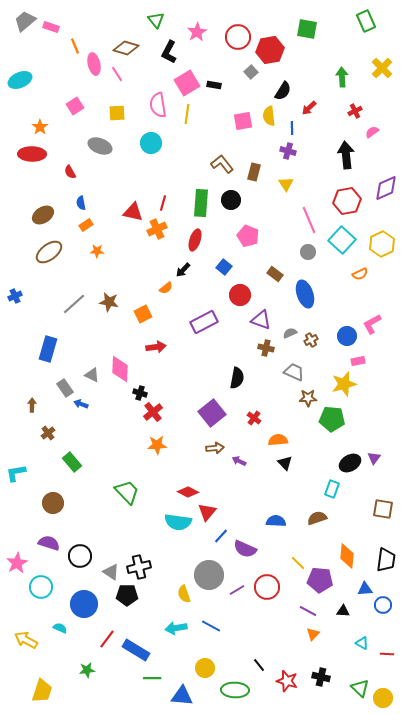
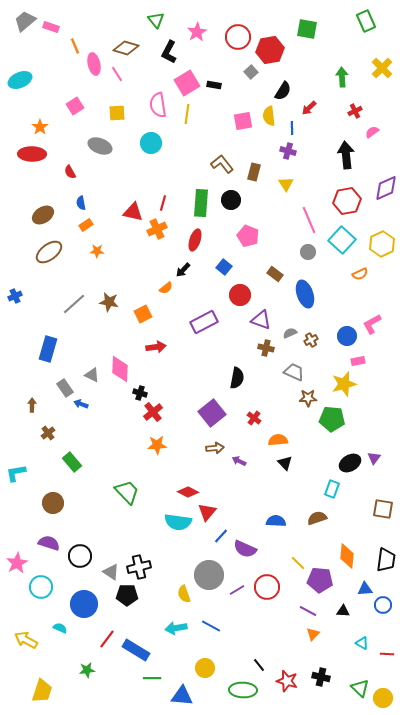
green ellipse at (235, 690): moved 8 px right
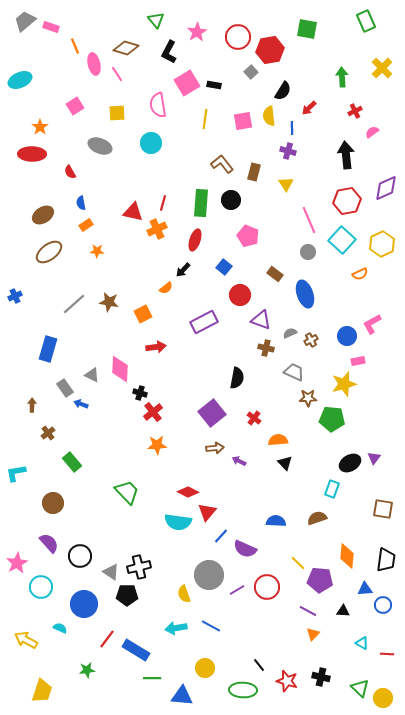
yellow line at (187, 114): moved 18 px right, 5 px down
purple semicircle at (49, 543): rotated 30 degrees clockwise
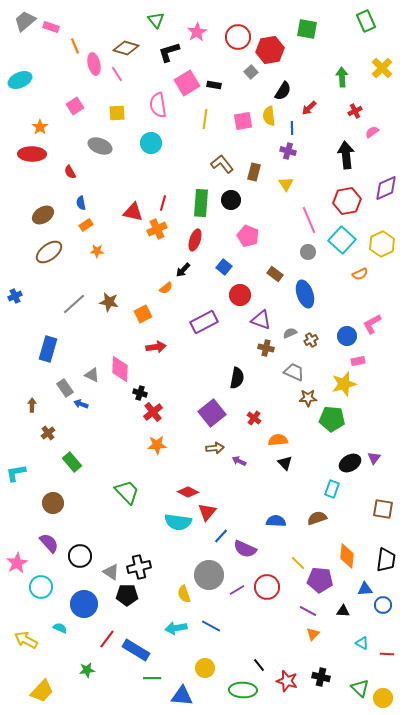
black L-shape at (169, 52): rotated 45 degrees clockwise
yellow trapezoid at (42, 691): rotated 25 degrees clockwise
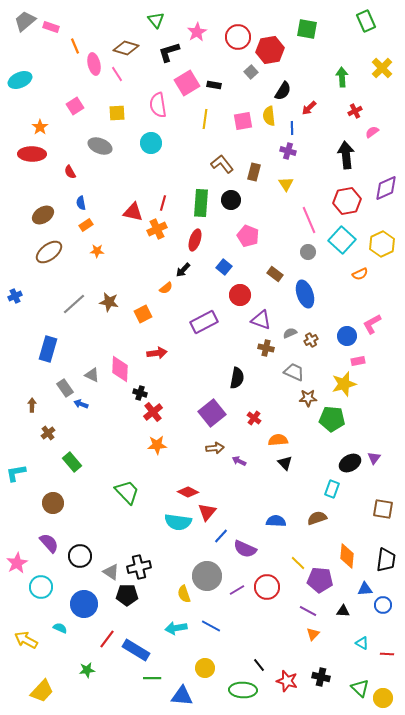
red arrow at (156, 347): moved 1 px right, 6 px down
gray circle at (209, 575): moved 2 px left, 1 px down
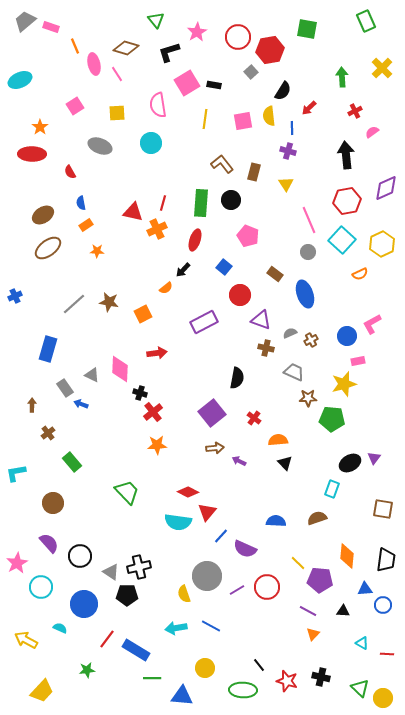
brown ellipse at (49, 252): moved 1 px left, 4 px up
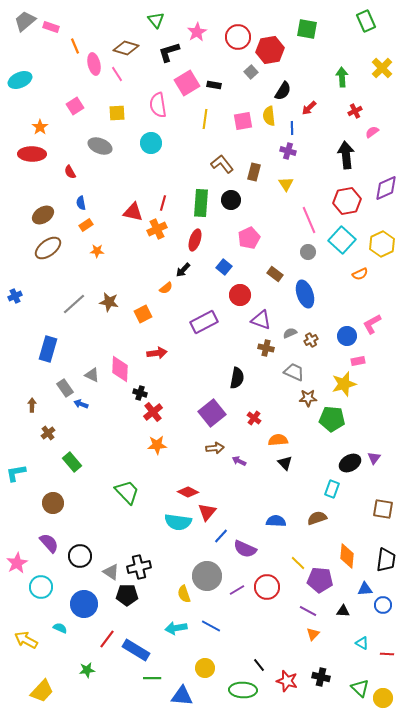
pink pentagon at (248, 236): moved 1 px right, 2 px down; rotated 25 degrees clockwise
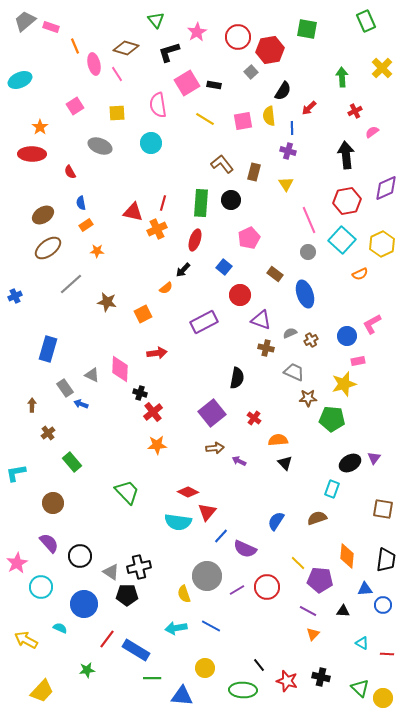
yellow line at (205, 119): rotated 66 degrees counterclockwise
brown star at (109, 302): moved 2 px left
gray line at (74, 304): moved 3 px left, 20 px up
blue semicircle at (276, 521): rotated 60 degrees counterclockwise
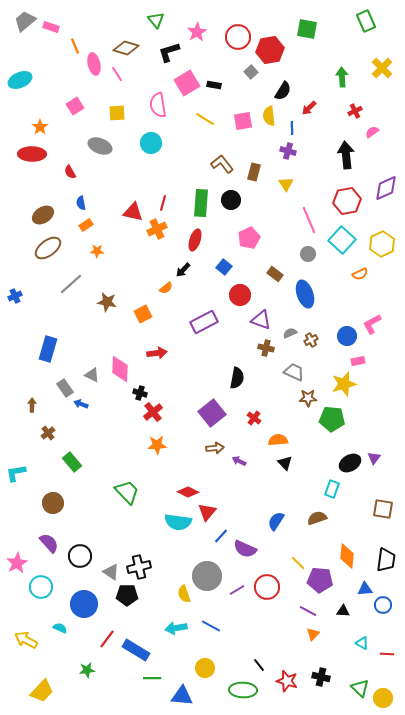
gray circle at (308, 252): moved 2 px down
